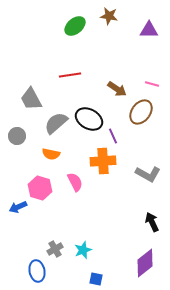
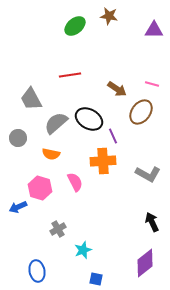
purple triangle: moved 5 px right
gray circle: moved 1 px right, 2 px down
gray cross: moved 3 px right, 20 px up
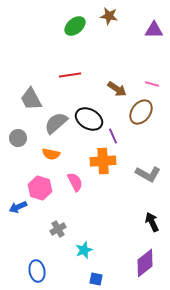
cyan star: moved 1 px right
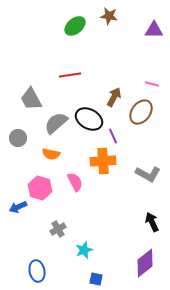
brown arrow: moved 3 px left, 8 px down; rotated 96 degrees counterclockwise
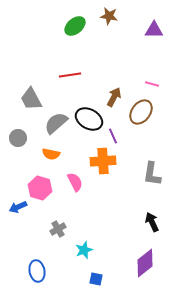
gray L-shape: moved 4 px right; rotated 70 degrees clockwise
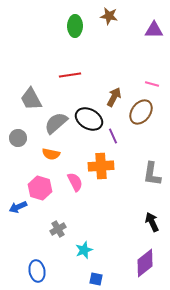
green ellipse: rotated 50 degrees counterclockwise
orange cross: moved 2 px left, 5 px down
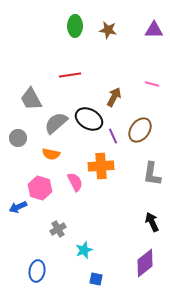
brown star: moved 1 px left, 14 px down
brown ellipse: moved 1 px left, 18 px down
blue ellipse: rotated 20 degrees clockwise
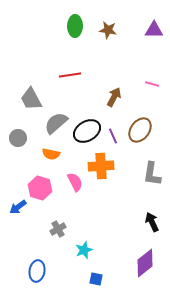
black ellipse: moved 2 px left, 12 px down; rotated 60 degrees counterclockwise
blue arrow: rotated 12 degrees counterclockwise
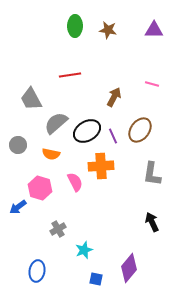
gray circle: moved 7 px down
purple diamond: moved 16 px left, 5 px down; rotated 12 degrees counterclockwise
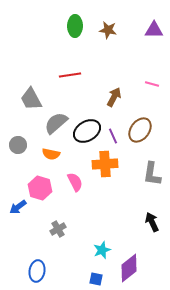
orange cross: moved 4 px right, 2 px up
cyan star: moved 18 px right
purple diamond: rotated 12 degrees clockwise
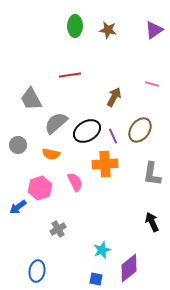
purple triangle: rotated 36 degrees counterclockwise
pink hexagon: rotated 25 degrees clockwise
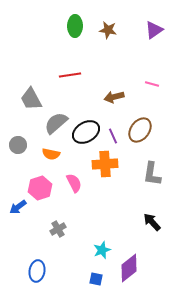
brown arrow: rotated 132 degrees counterclockwise
black ellipse: moved 1 px left, 1 px down
pink semicircle: moved 1 px left, 1 px down
black arrow: rotated 18 degrees counterclockwise
